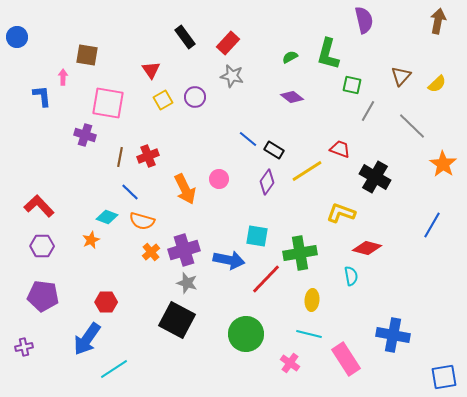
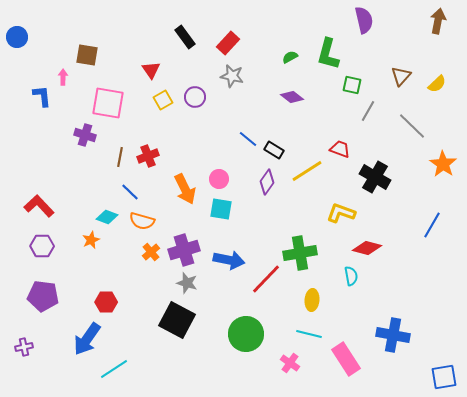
cyan square at (257, 236): moved 36 px left, 27 px up
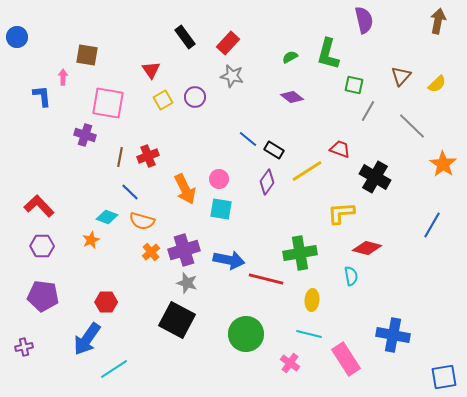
green square at (352, 85): moved 2 px right
yellow L-shape at (341, 213): rotated 24 degrees counterclockwise
red line at (266, 279): rotated 60 degrees clockwise
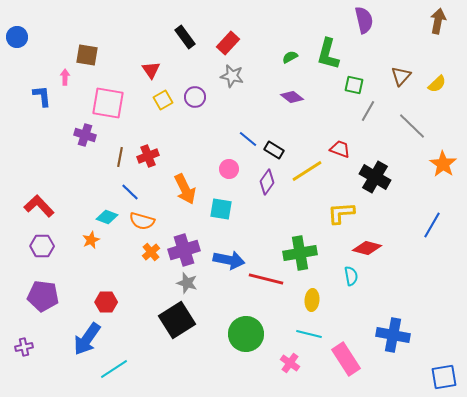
pink arrow at (63, 77): moved 2 px right
pink circle at (219, 179): moved 10 px right, 10 px up
black square at (177, 320): rotated 30 degrees clockwise
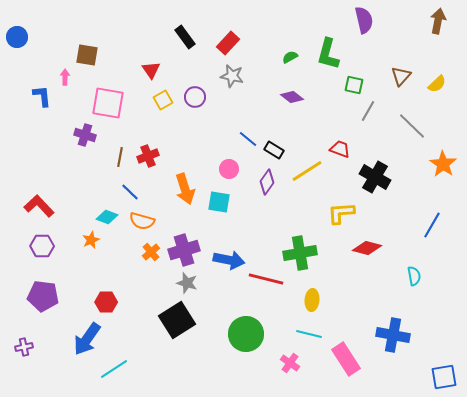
orange arrow at (185, 189): rotated 8 degrees clockwise
cyan square at (221, 209): moved 2 px left, 7 px up
cyan semicircle at (351, 276): moved 63 px right
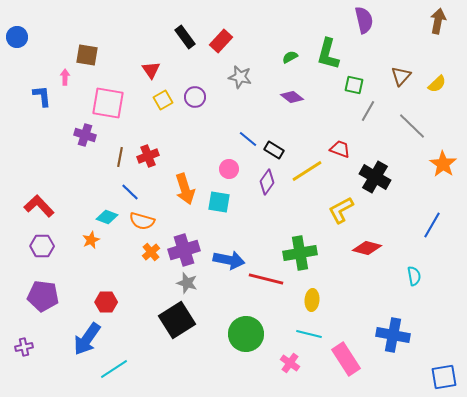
red rectangle at (228, 43): moved 7 px left, 2 px up
gray star at (232, 76): moved 8 px right, 1 px down
yellow L-shape at (341, 213): moved 3 px up; rotated 24 degrees counterclockwise
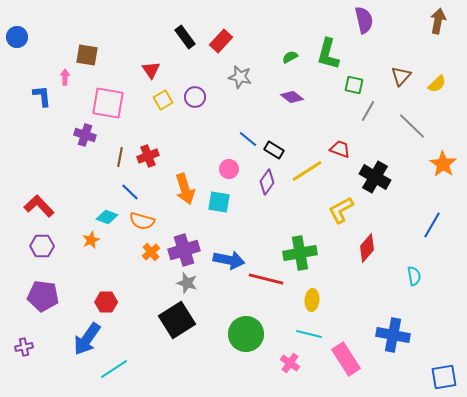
red diamond at (367, 248): rotated 64 degrees counterclockwise
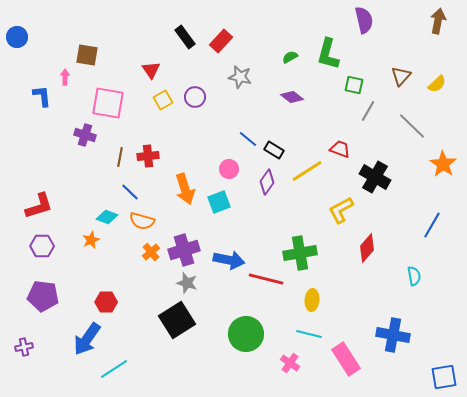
red cross at (148, 156): rotated 15 degrees clockwise
cyan square at (219, 202): rotated 30 degrees counterclockwise
red L-shape at (39, 206): rotated 116 degrees clockwise
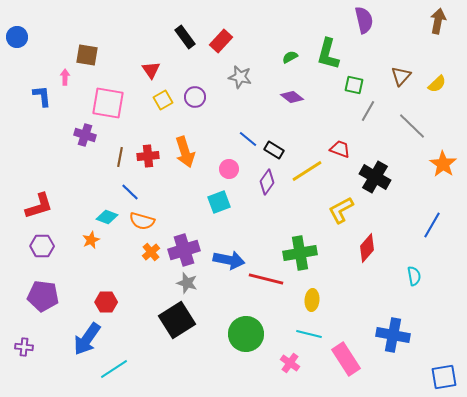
orange arrow at (185, 189): moved 37 px up
purple cross at (24, 347): rotated 18 degrees clockwise
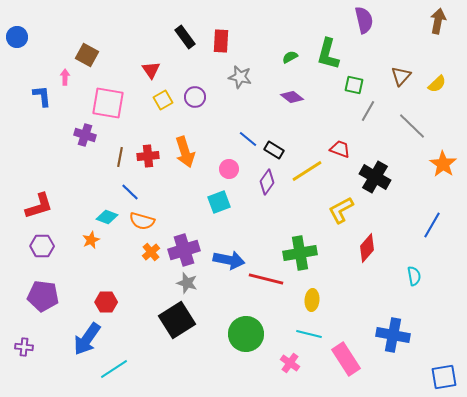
red rectangle at (221, 41): rotated 40 degrees counterclockwise
brown square at (87, 55): rotated 20 degrees clockwise
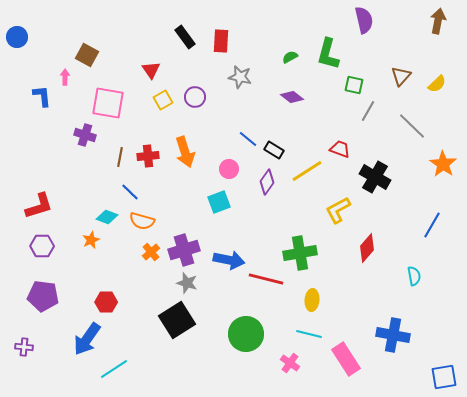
yellow L-shape at (341, 210): moved 3 px left
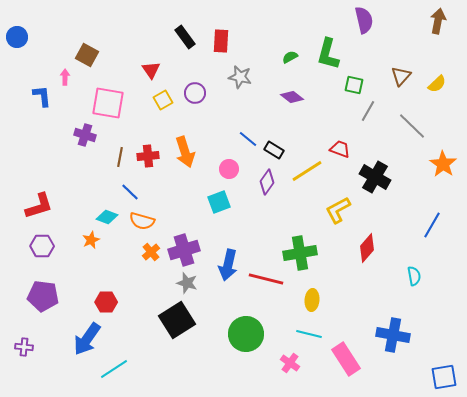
purple circle at (195, 97): moved 4 px up
blue arrow at (229, 260): moved 1 px left, 5 px down; rotated 92 degrees clockwise
